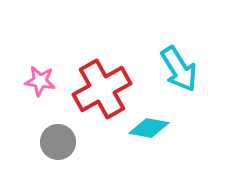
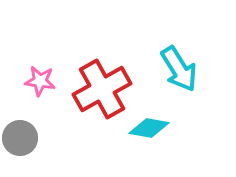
gray circle: moved 38 px left, 4 px up
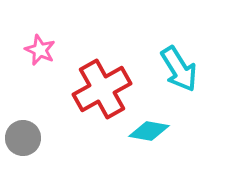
pink star: moved 31 px up; rotated 16 degrees clockwise
cyan diamond: moved 3 px down
gray circle: moved 3 px right
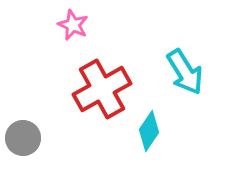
pink star: moved 33 px right, 25 px up
cyan arrow: moved 6 px right, 3 px down
cyan diamond: rotated 66 degrees counterclockwise
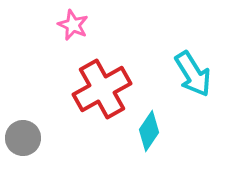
cyan arrow: moved 8 px right, 2 px down
